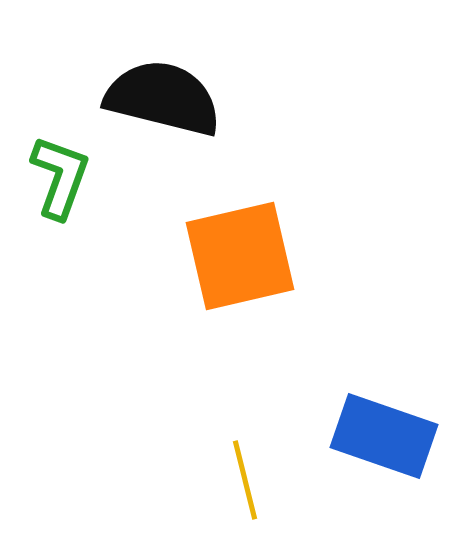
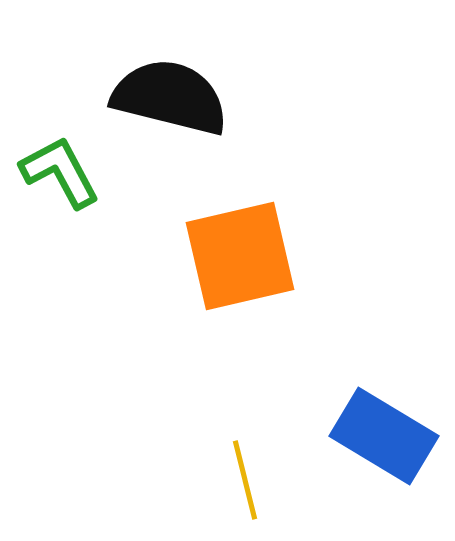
black semicircle: moved 7 px right, 1 px up
green L-shape: moved 5 px up; rotated 48 degrees counterclockwise
blue rectangle: rotated 12 degrees clockwise
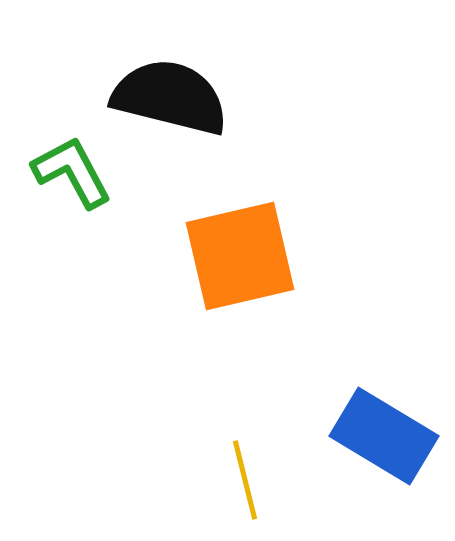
green L-shape: moved 12 px right
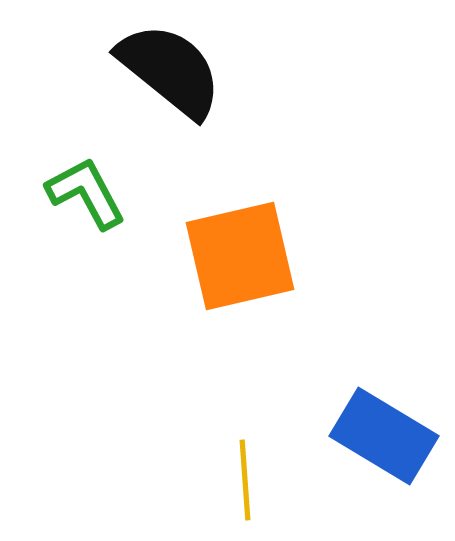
black semicircle: moved 27 px up; rotated 25 degrees clockwise
green L-shape: moved 14 px right, 21 px down
yellow line: rotated 10 degrees clockwise
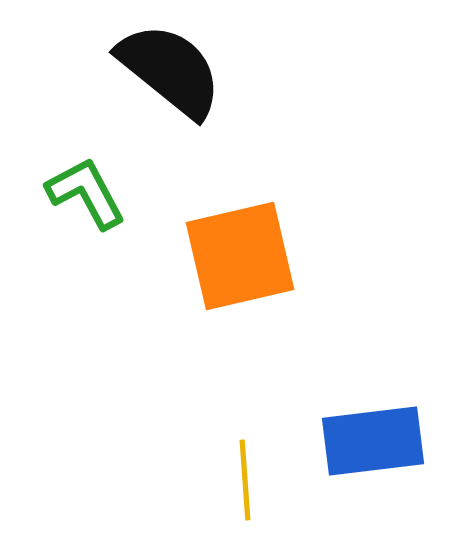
blue rectangle: moved 11 px left, 5 px down; rotated 38 degrees counterclockwise
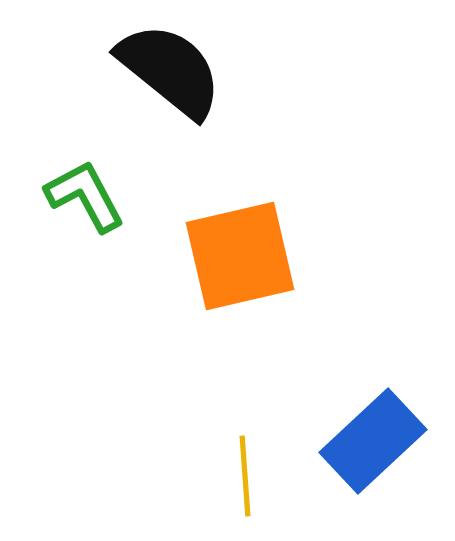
green L-shape: moved 1 px left, 3 px down
blue rectangle: rotated 36 degrees counterclockwise
yellow line: moved 4 px up
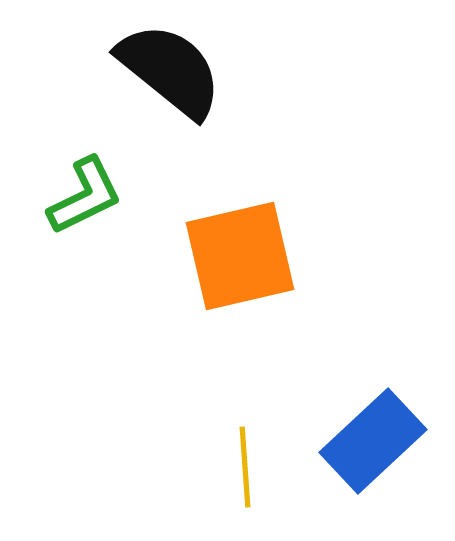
green L-shape: rotated 92 degrees clockwise
yellow line: moved 9 px up
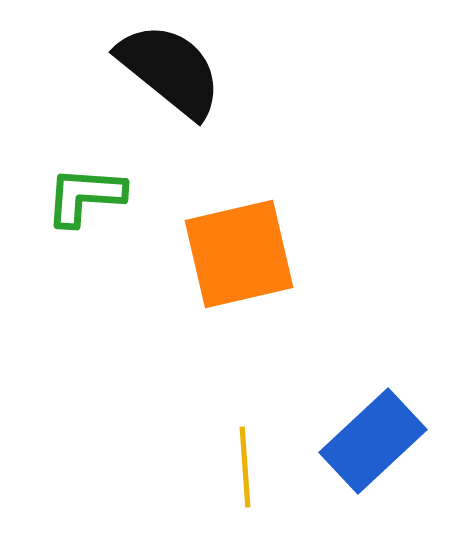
green L-shape: rotated 150 degrees counterclockwise
orange square: moved 1 px left, 2 px up
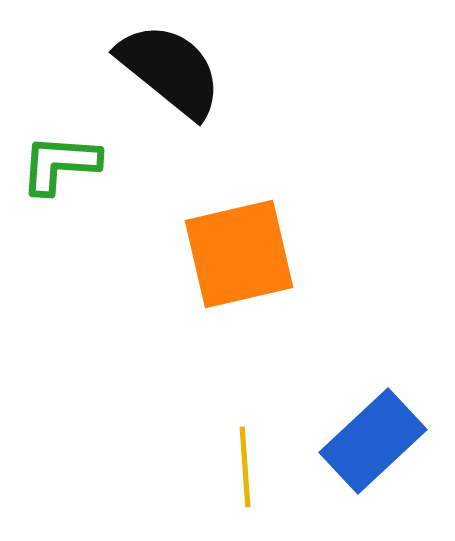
green L-shape: moved 25 px left, 32 px up
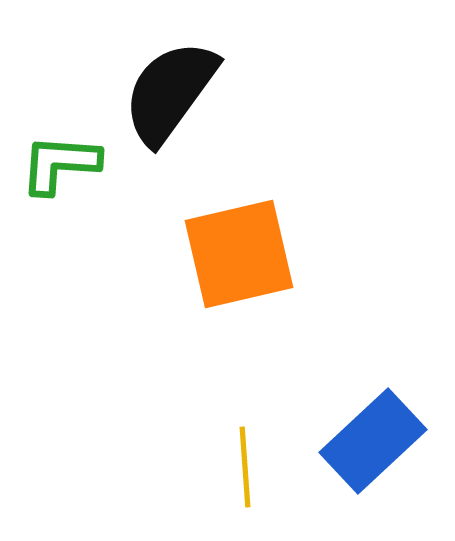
black semicircle: moved 22 px down; rotated 93 degrees counterclockwise
